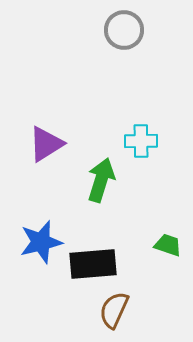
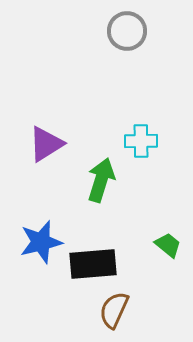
gray circle: moved 3 px right, 1 px down
green trapezoid: rotated 20 degrees clockwise
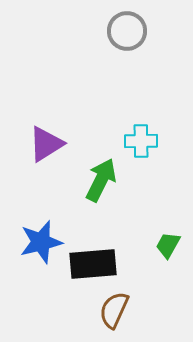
green arrow: rotated 9 degrees clockwise
green trapezoid: rotated 100 degrees counterclockwise
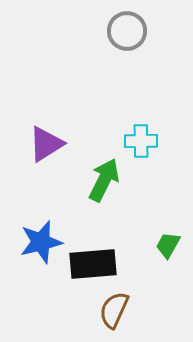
green arrow: moved 3 px right
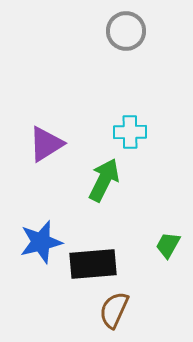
gray circle: moved 1 px left
cyan cross: moved 11 px left, 9 px up
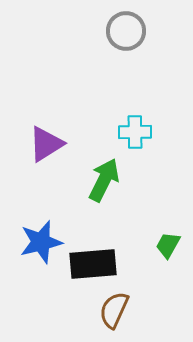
cyan cross: moved 5 px right
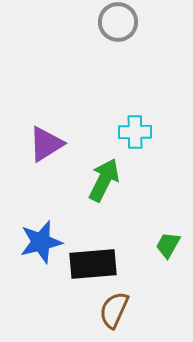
gray circle: moved 8 px left, 9 px up
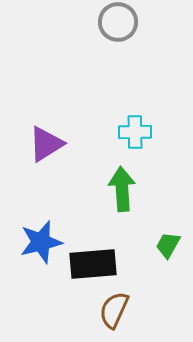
green arrow: moved 18 px right, 9 px down; rotated 30 degrees counterclockwise
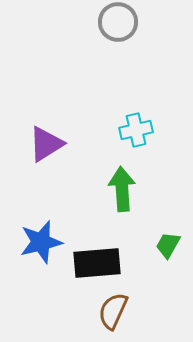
cyan cross: moved 1 px right, 2 px up; rotated 12 degrees counterclockwise
black rectangle: moved 4 px right, 1 px up
brown semicircle: moved 1 px left, 1 px down
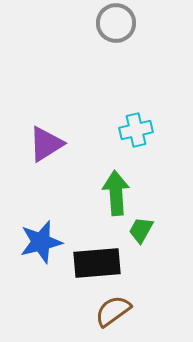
gray circle: moved 2 px left, 1 px down
green arrow: moved 6 px left, 4 px down
green trapezoid: moved 27 px left, 15 px up
brown semicircle: rotated 30 degrees clockwise
